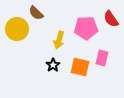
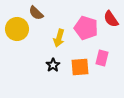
pink pentagon: rotated 20 degrees clockwise
yellow arrow: moved 2 px up
orange square: rotated 18 degrees counterclockwise
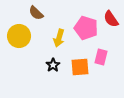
yellow circle: moved 2 px right, 7 px down
pink rectangle: moved 1 px left, 1 px up
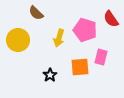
pink pentagon: moved 1 px left, 2 px down
yellow circle: moved 1 px left, 4 px down
black star: moved 3 px left, 10 px down
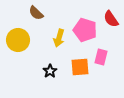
black star: moved 4 px up
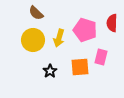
red semicircle: moved 1 px right, 4 px down; rotated 36 degrees clockwise
yellow circle: moved 15 px right
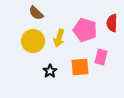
yellow circle: moved 1 px down
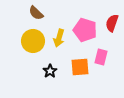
red semicircle: rotated 18 degrees clockwise
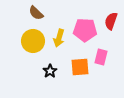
red semicircle: moved 1 px left, 2 px up
pink pentagon: rotated 15 degrees counterclockwise
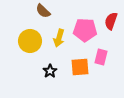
brown semicircle: moved 7 px right, 2 px up
yellow circle: moved 3 px left
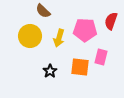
yellow circle: moved 5 px up
orange square: rotated 12 degrees clockwise
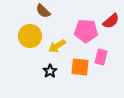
red semicircle: rotated 150 degrees counterclockwise
pink pentagon: moved 1 px right, 1 px down
yellow arrow: moved 2 px left, 8 px down; rotated 42 degrees clockwise
